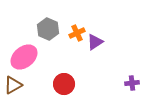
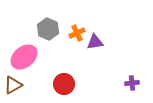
purple triangle: rotated 24 degrees clockwise
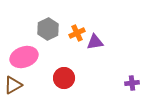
gray hexagon: rotated 10 degrees clockwise
pink ellipse: rotated 20 degrees clockwise
red circle: moved 6 px up
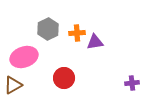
orange cross: rotated 21 degrees clockwise
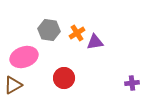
gray hexagon: moved 1 px right, 1 px down; rotated 25 degrees counterclockwise
orange cross: rotated 28 degrees counterclockwise
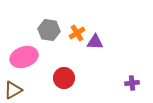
purple triangle: rotated 12 degrees clockwise
brown triangle: moved 5 px down
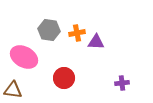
orange cross: rotated 21 degrees clockwise
purple triangle: moved 1 px right
pink ellipse: rotated 48 degrees clockwise
purple cross: moved 10 px left
brown triangle: rotated 36 degrees clockwise
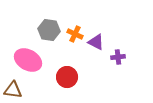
orange cross: moved 2 px left, 1 px down; rotated 35 degrees clockwise
purple triangle: rotated 24 degrees clockwise
pink ellipse: moved 4 px right, 3 px down
red circle: moved 3 px right, 1 px up
purple cross: moved 4 px left, 26 px up
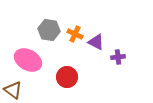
brown triangle: rotated 30 degrees clockwise
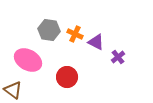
purple cross: rotated 32 degrees counterclockwise
